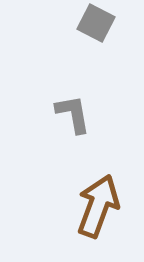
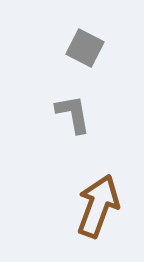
gray square: moved 11 px left, 25 px down
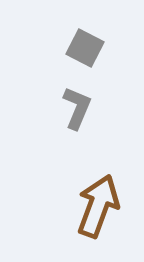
gray L-shape: moved 4 px right, 6 px up; rotated 33 degrees clockwise
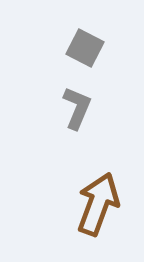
brown arrow: moved 2 px up
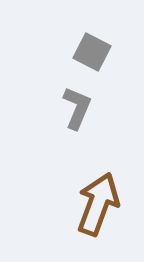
gray square: moved 7 px right, 4 px down
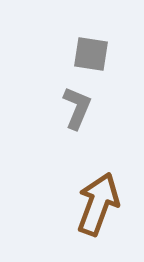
gray square: moved 1 px left, 2 px down; rotated 18 degrees counterclockwise
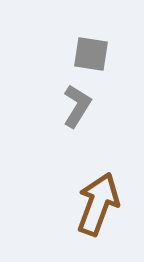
gray L-shape: moved 2 px up; rotated 9 degrees clockwise
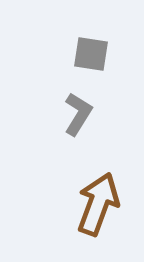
gray L-shape: moved 1 px right, 8 px down
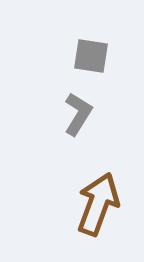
gray square: moved 2 px down
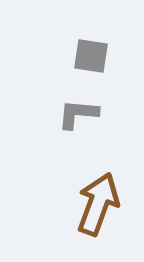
gray L-shape: rotated 117 degrees counterclockwise
